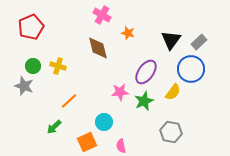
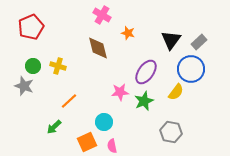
yellow semicircle: moved 3 px right
pink semicircle: moved 9 px left
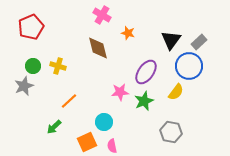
blue circle: moved 2 px left, 3 px up
gray star: rotated 30 degrees clockwise
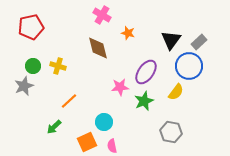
red pentagon: rotated 10 degrees clockwise
pink star: moved 5 px up
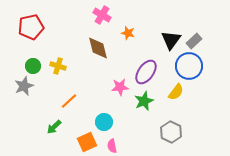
gray rectangle: moved 5 px left, 1 px up
gray hexagon: rotated 15 degrees clockwise
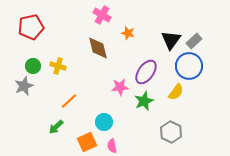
green arrow: moved 2 px right
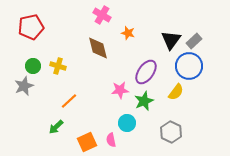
pink star: moved 3 px down
cyan circle: moved 23 px right, 1 px down
pink semicircle: moved 1 px left, 6 px up
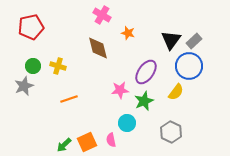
orange line: moved 2 px up; rotated 24 degrees clockwise
green arrow: moved 8 px right, 18 px down
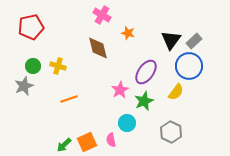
pink star: rotated 24 degrees counterclockwise
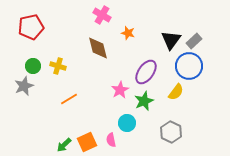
orange line: rotated 12 degrees counterclockwise
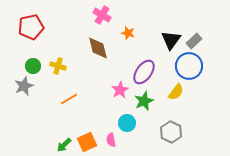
purple ellipse: moved 2 px left
